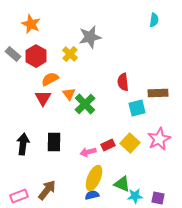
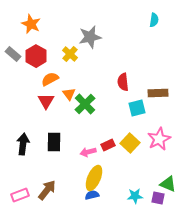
red triangle: moved 3 px right, 3 px down
green triangle: moved 46 px right
pink rectangle: moved 1 px right, 1 px up
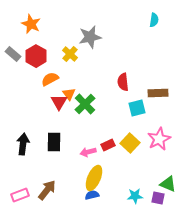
red triangle: moved 13 px right, 1 px down
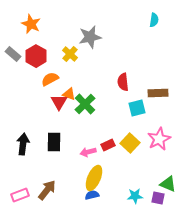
orange triangle: rotated 32 degrees counterclockwise
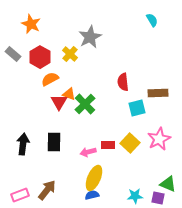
cyan semicircle: moved 2 px left; rotated 40 degrees counterclockwise
gray star: rotated 15 degrees counterclockwise
red hexagon: moved 4 px right, 1 px down
red rectangle: rotated 24 degrees clockwise
